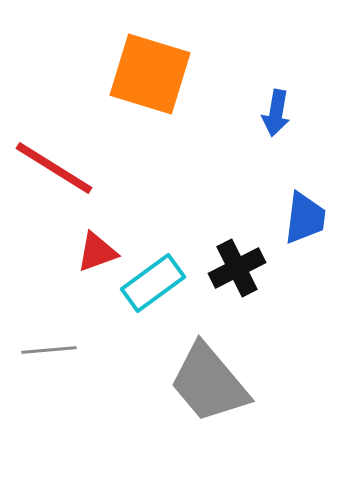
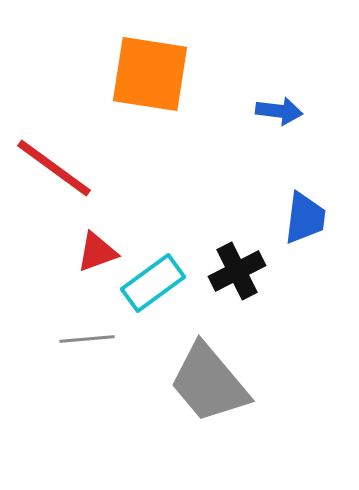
orange square: rotated 8 degrees counterclockwise
blue arrow: moved 3 px right, 2 px up; rotated 93 degrees counterclockwise
red line: rotated 4 degrees clockwise
black cross: moved 3 px down
gray line: moved 38 px right, 11 px up
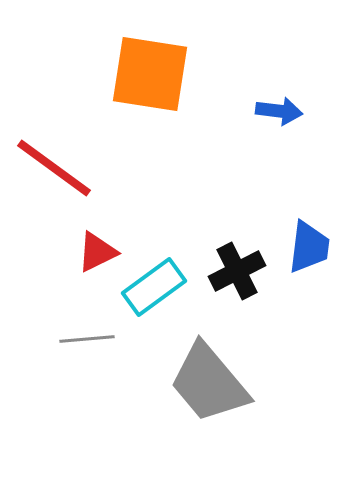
blue trapezoid: moved 4 px right, 29 px down
red triangle: rotated 6 degrees counterclockwise
cyan rectangle: moved 1 px right, 4 px down
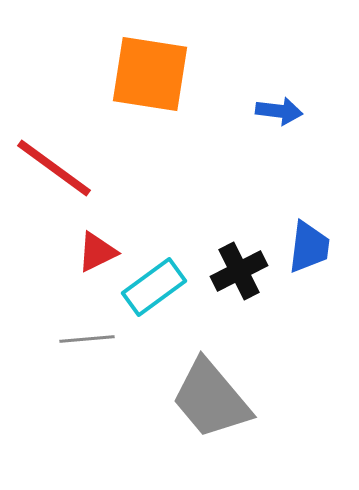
black cross: moved 2 px right
gray trapezoid: moved 2 px right, 16 px down
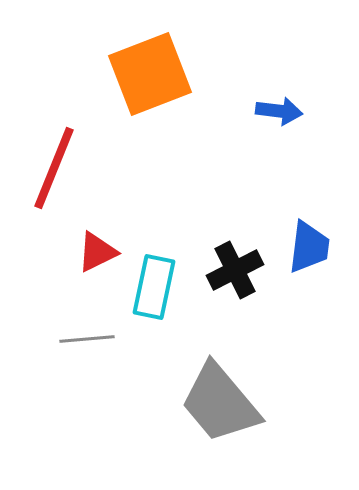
orange square: rotated 30 degrees counterclockwise
red line: rotated 76 degrees clockwise
black cross: moved 4 px left, 1 px up
cyan rectangle: rotated 42 degrees counterclockwise
gray trapezoid: moved 9 px right, 4 px down
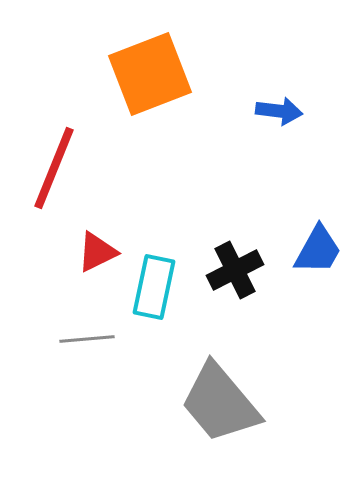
blue trapezoid: moved 9 px right, 3 px down; rotated 22 degrees clockwise
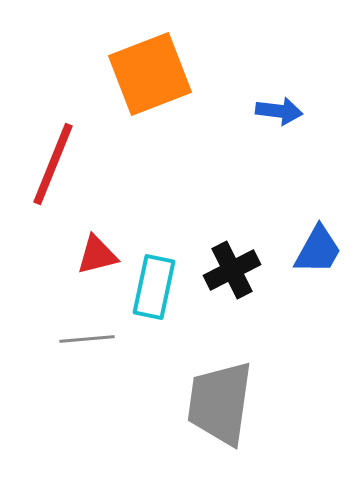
red line: moved 1 px left, 4 px up
red triangle: moved 3 px down; rotated 12 degrees clockwise
black cross: moved 3 px left
gray trapezoid: rotated 48 degrees clockwise
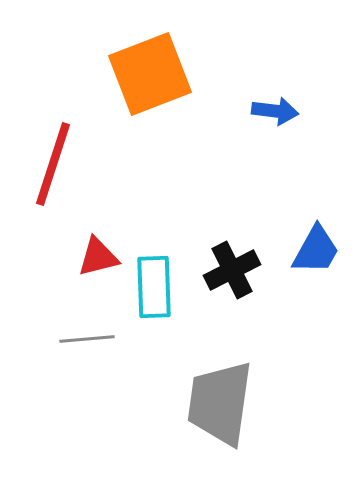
blue arrow: moved 4 px left
red line: rotated 4 degrees counterclockwise
blue trapezoid: moved 2 px left
red triangle: moved 1 px right, 2 px down
cyan rectangle: rotated 14 degrees counterclockwise
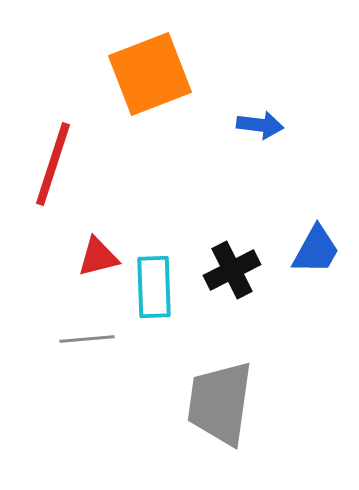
blue arrow: moved 15 px left, 14 px down
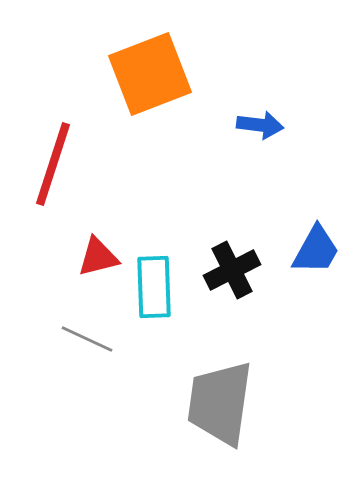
gray line: rotated 30 degrees clockwise
